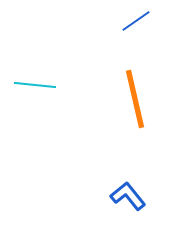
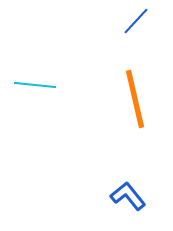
blue line: rotated 12 degrees counterclockwise
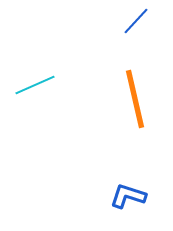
cyan line: rotated 30 degrees counterclockwise
blue L-shape: rotated 33 degrees counterclockwise
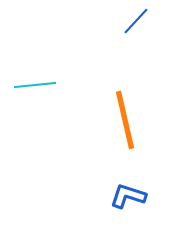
cyan line: rotated 18 degrees clockwise
orange line: moved 10 px left, 21 px down
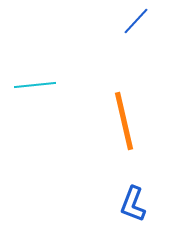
orange line: moved 1 px left, 1 px down
blue L-shape: moved 5 px right, 8 px down; rotated 87 degrees counterclockwise
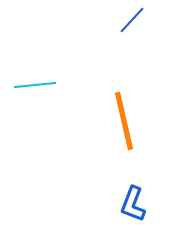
blue line: moved 4 px left, 1 px up
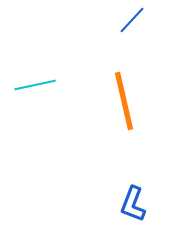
cyan line: rotated 6 degrees counterclockwise
orange line: moved 20 px up
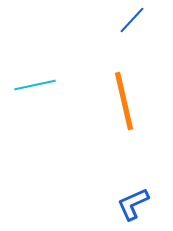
blue L-shape: rotated 45 degrees clockwise
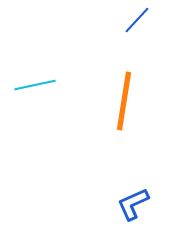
blue line: moved 5 px right
orange line: rotated 22 degrees clockwise
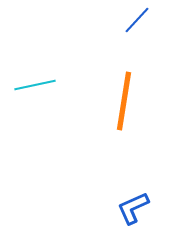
blue L-shape: moved 4 px down
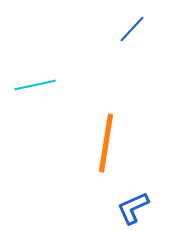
blue line: moved 5 px left, 9 px down
orange line: moved 18 px left, 42 px down
